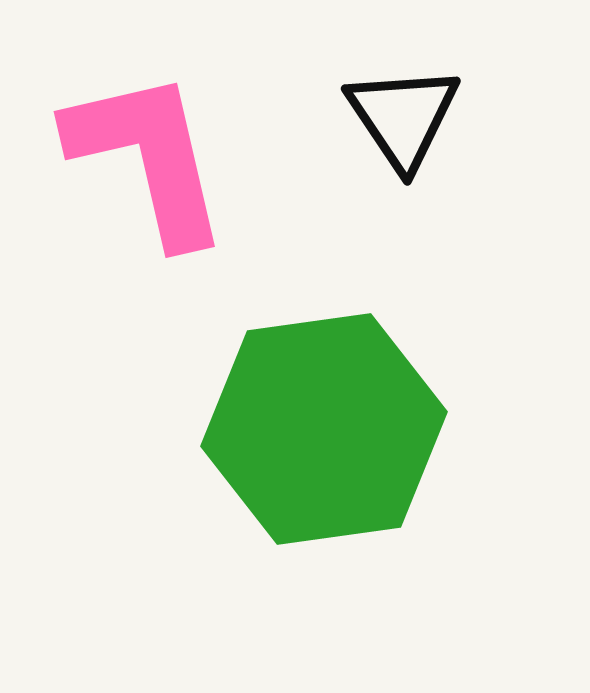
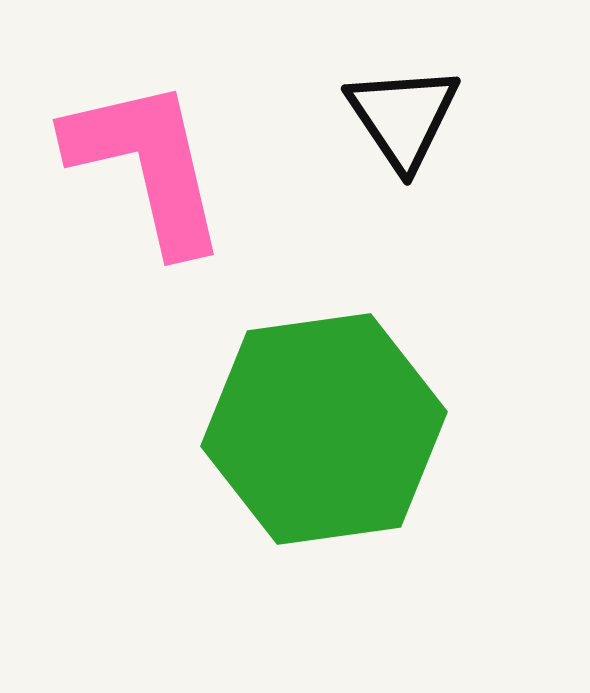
pink L-shape: moved 1 px left, 8 px down
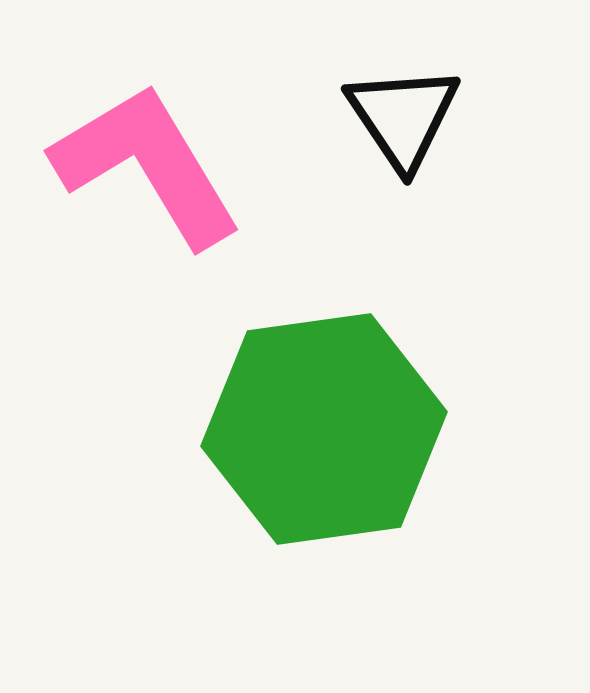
pink L-shape: rotated 18 degrees counterclockwise
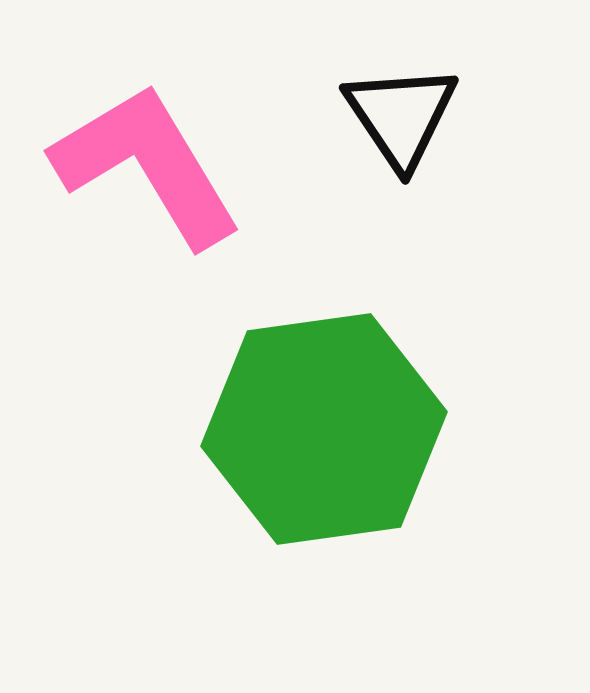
black triangle: moved 2 px left, 1 px up
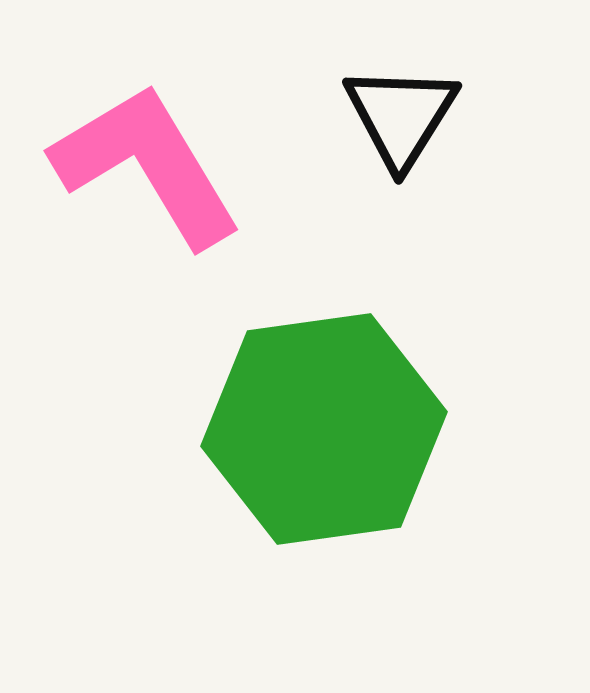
black triangle: rotated 6 degrees clockwise
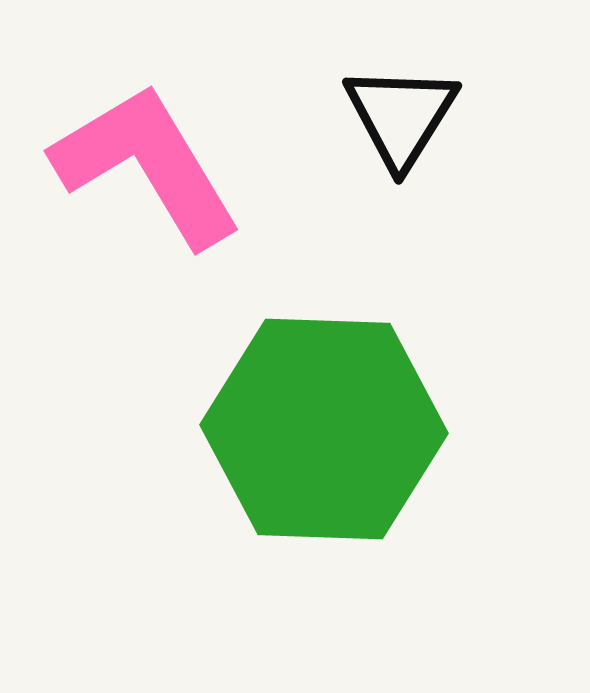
green hexagon: rotated 10 degrees clockwise
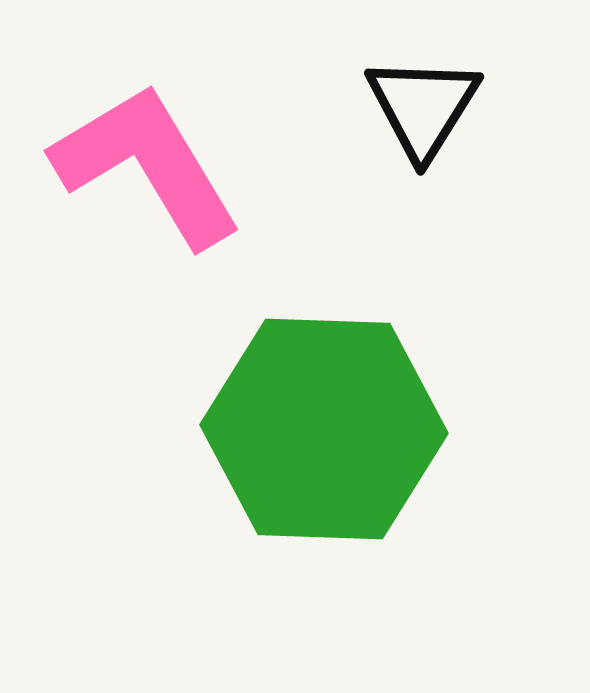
black triangle: moved 22 px right, 9 px up
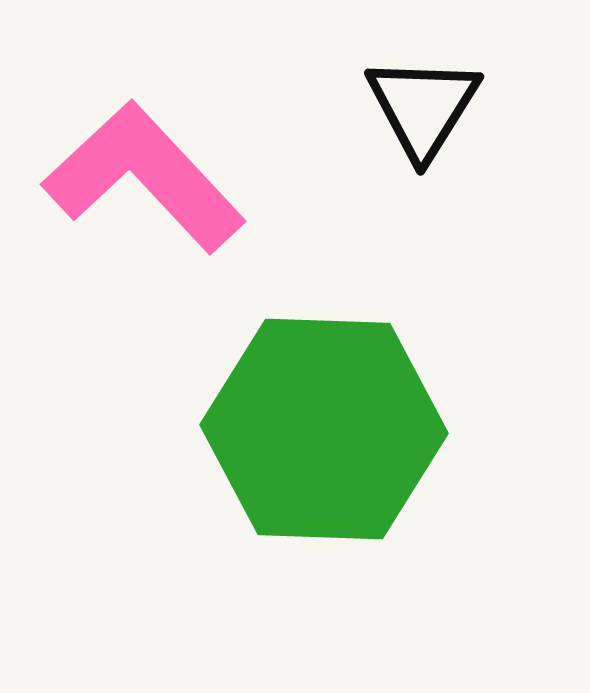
pink L-shape: moved 3 px left, 12 px down; rotated 12 degrees counterclockwise
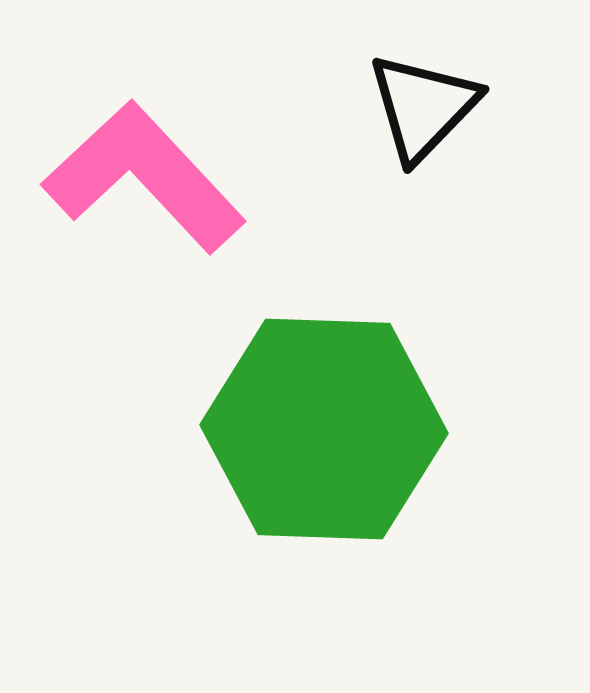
black triangle: rotated 12 degrees clockwise
